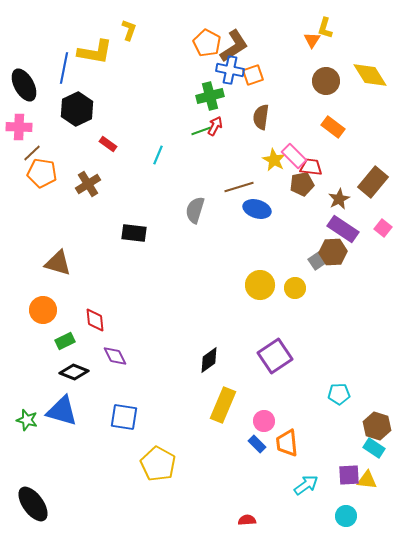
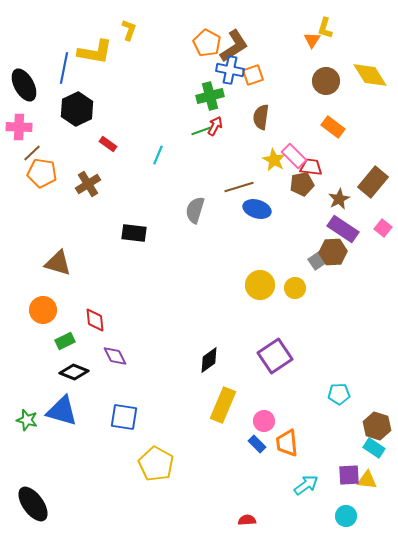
yellow pentagon at (158, 464): moved 2 px left
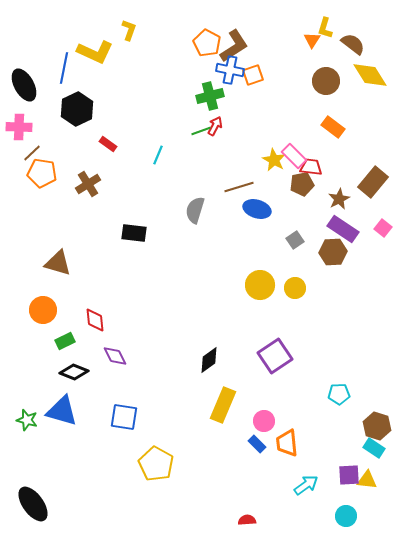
yellow L-shape at (95, 52): rotated 15 degrees clockwise
brown semicircle at (261, 117): moved 92 px right, 73 px up; rotated 120 degrees clockwise
gray square at (317, 261): moved 22 px left, 21 px up
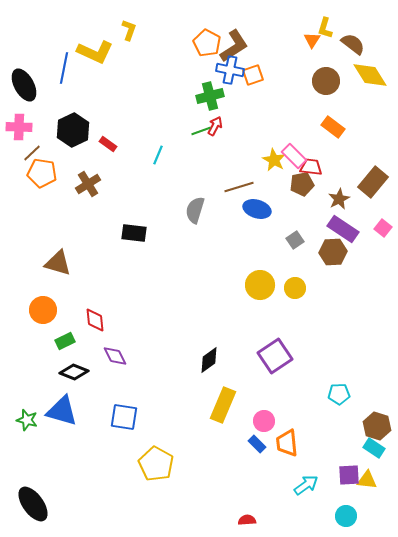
black hexagon at (77, 109): moved 4 px left, 21 px down
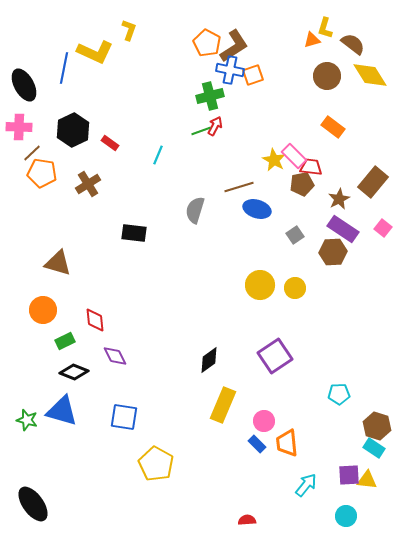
orange triangle at (312, 40): rotated 42 degrees clockwise
brown circle at (326, 81): moved 1 px right, 5 px up
red rectangle at (108, 144): moved 2 px right, 1 px up
gray square at (295, 240): moved 5 px up
cyan arrow at (306, 485): rotated 15 degrees counterclockwise
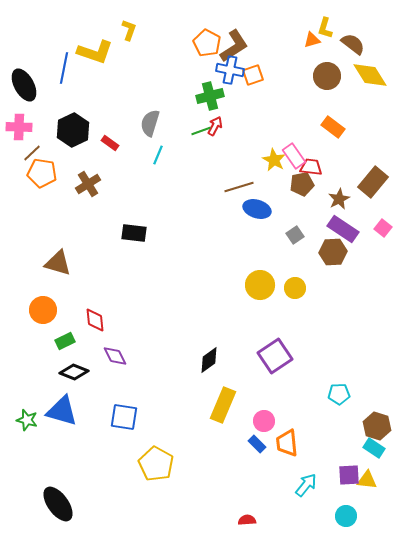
yellow L-shape at (95, 52): rotated 6 degrees counterclockwise
pink rectangle at (294, 156): rotated 10 degrees clockwise
gray semicircle at (195, 210): moved 45 px left, 87 px up
black ellipse at (33, 504): moved 25 px right
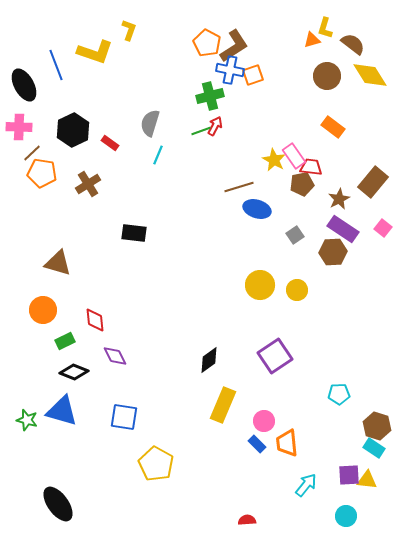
blue line at (64, 68): moved 8 px left, 3 px up; rotated 32 degrees counterclockwise
yellow circle at (295, 288): moved 2 px right, 2 px down
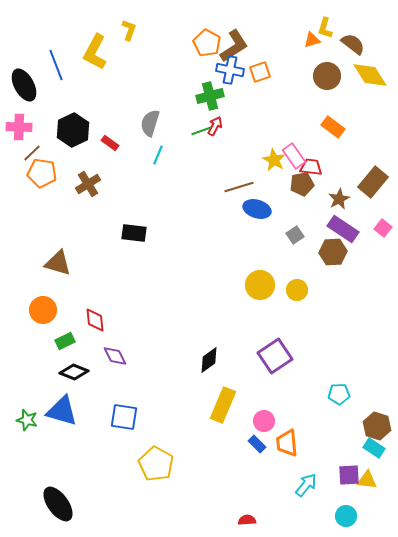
yellow L-shape at (95, 52): rotated 99 degrees clockwise
orange square at (253, 75): moved 7 px right, 3 px up
